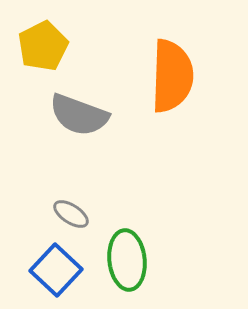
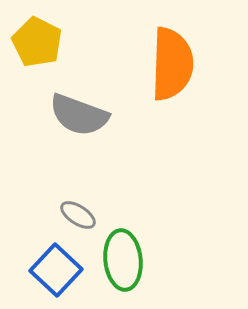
yellow pentagon: moved 6 px left, 4 px up; rotated 18 degrees counterclockwise
orange semicircle: moved 12 px up
gray ellipse: moved 7 px right, 1 px down
green ellipse: moved 4 px left
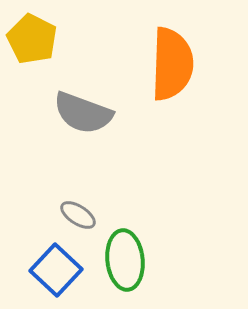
yellow pentagon: moved 5 px left, 3 px up
gray semicircle: moved 4 px right, 2 px up
green ellipse: moved 2 px right
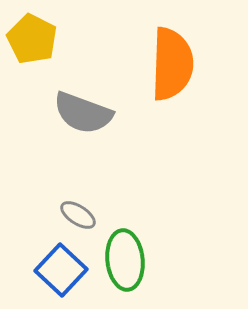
blue square: moved 5 px right
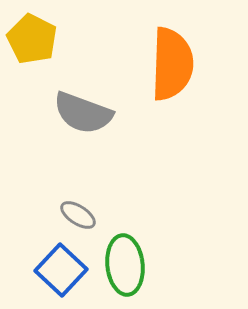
green ellipse: moved 5 px down
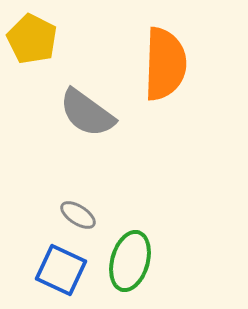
orange semicircle: moved 7 px left
gray semicircle: moved 4 px right; rotated 16 degrees clockwise
green ellipse: moved 5 px right, 4 px up; rotated 22 degrees clockwise
blue square: rotated 18 degrees counterclockwise
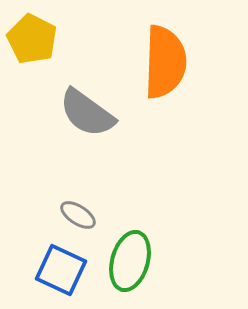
orange semicircle: moved 2 px up
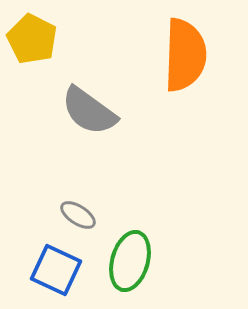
orange semicircle: moved 20 px right, 7 px up
gray semicircle: moved 2 px right, 2 px up
blue square: moved 5 px left
